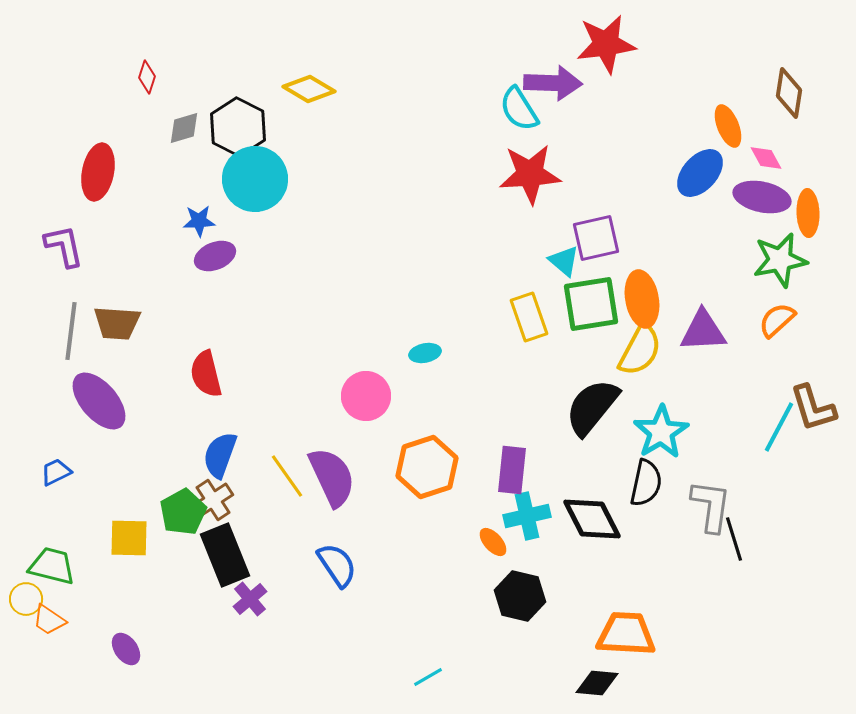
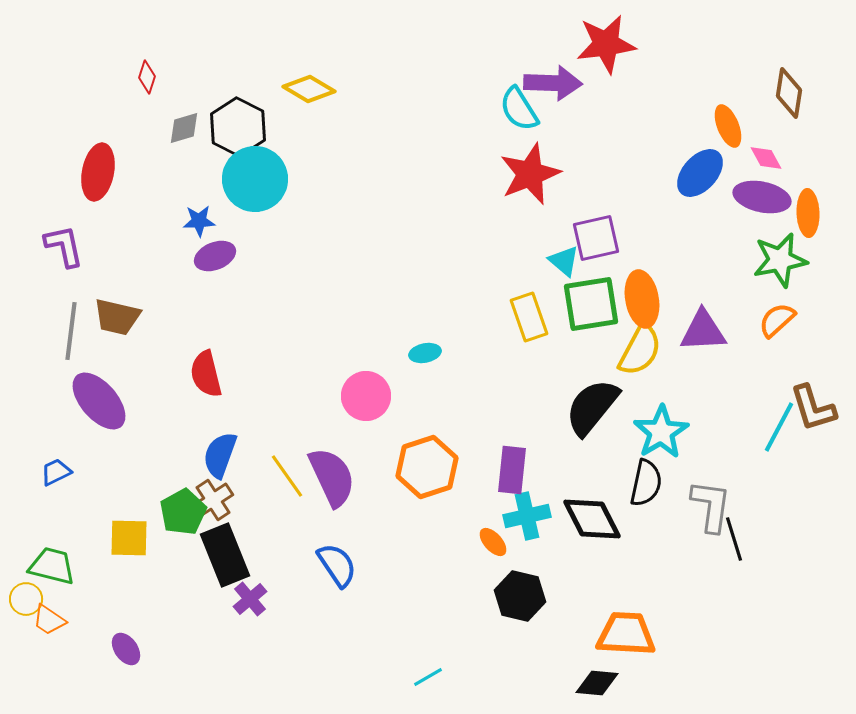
red star at (530, 174): rotated 18 degrees counterclockwise
brown trapezoid at (117, 323): moved 6 px up; rotated 9 degrees clockwise
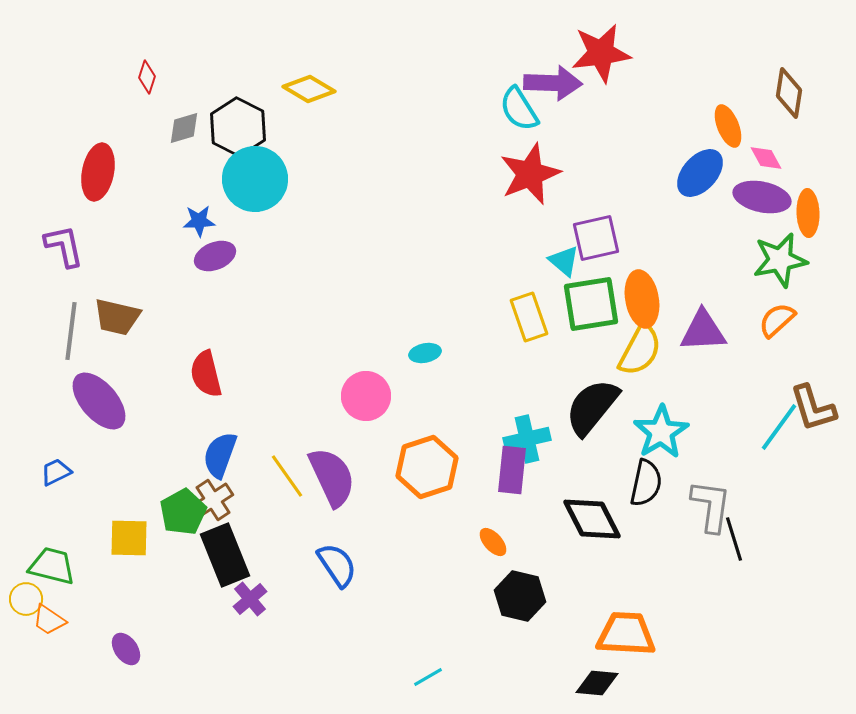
red star at (606, 44): moved 5 px left, 9 px down
cyan line at (779, 427): rotated 8 degrees clockwise
cyan cross at (527, 516): moved 77 px up
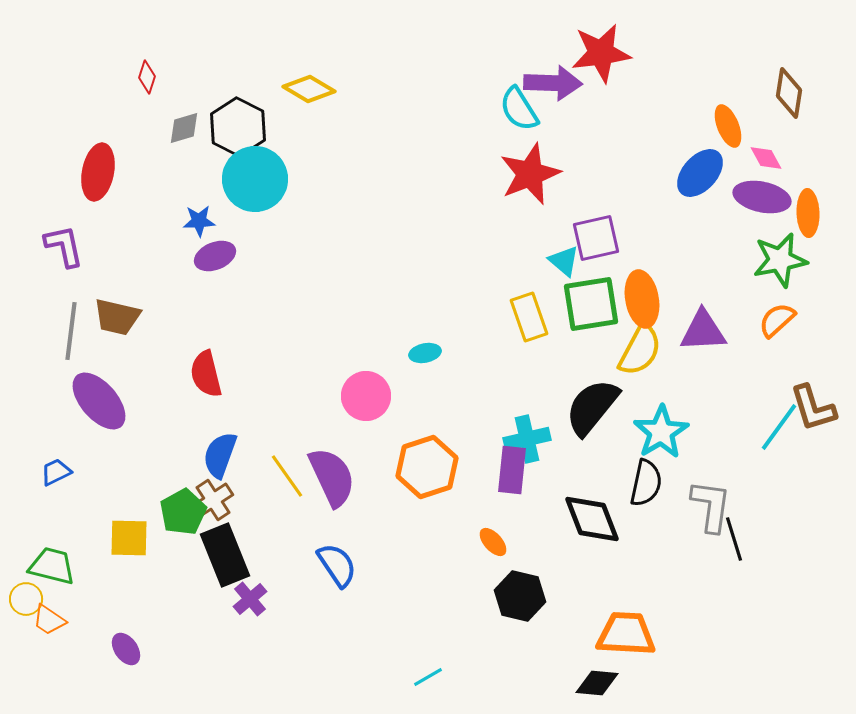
black diamond at (592, 519): rotated 6 degrees clockwise
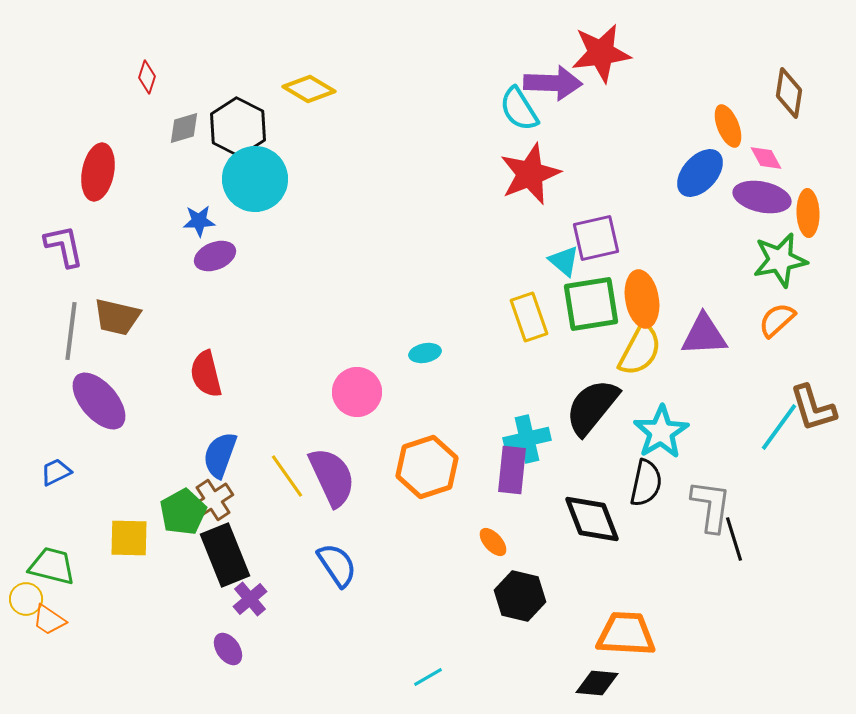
purple triangle at (703, 331): moved 1 px right, 4 px down
pink circle at (366, 396): moved 9 px left, 4 px up
purple ellipse at (126, 649): moved 102 px right
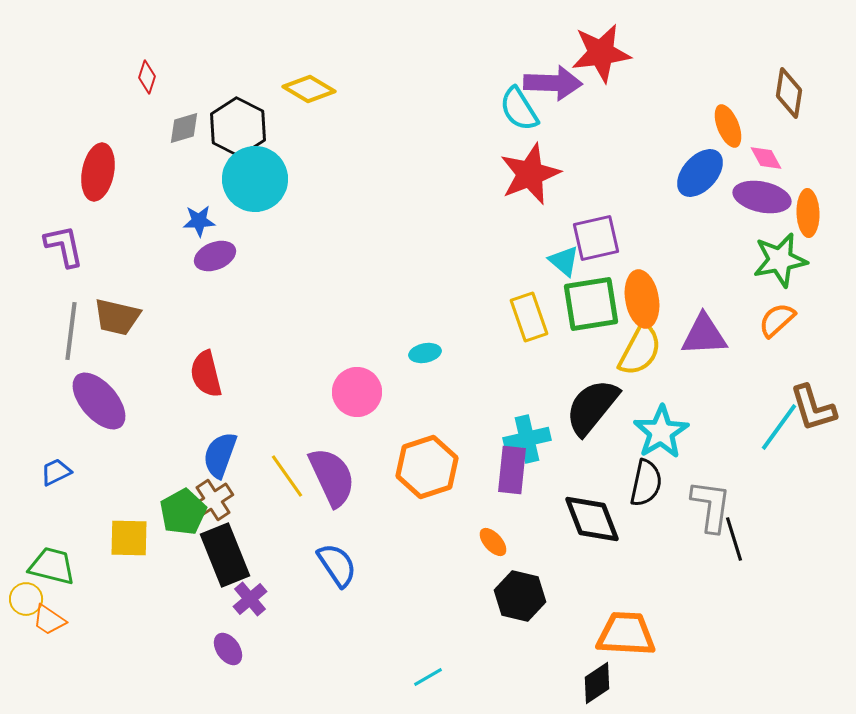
black diamond at (597, 683): rotated 39 degrees counterclockwise
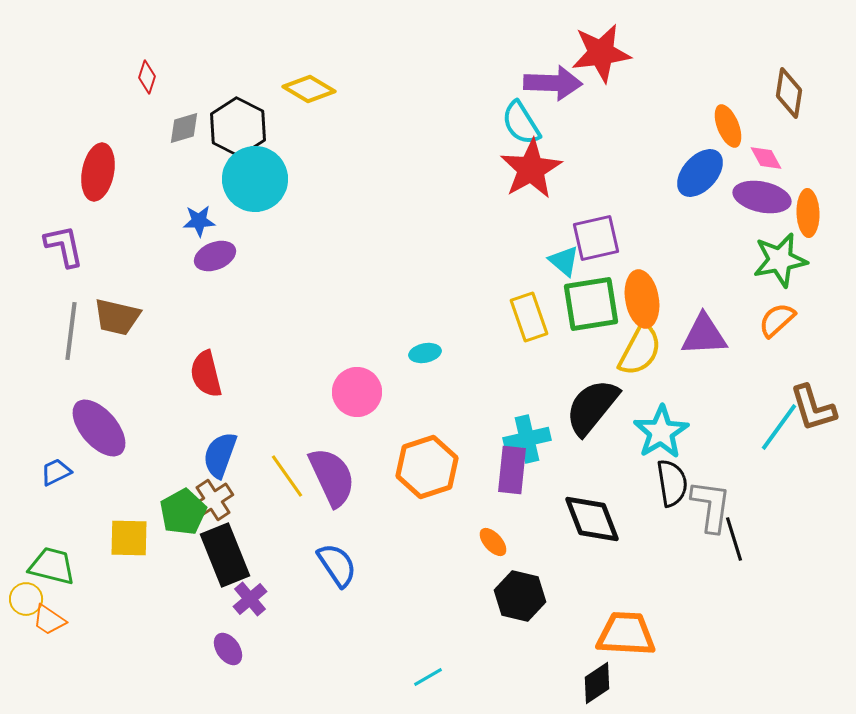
cyan semicircle at (519, 109): moved 2 px right, 14 px down
red star at (530, 174): moved 1 px right, 5 px up; rotated 8 degrees counterclockwise
purple ellipse at (99, 401): moved 27 px down
black semicircle at (646, 483): moved 26 px right; rotated 21 degrees counterclockwise
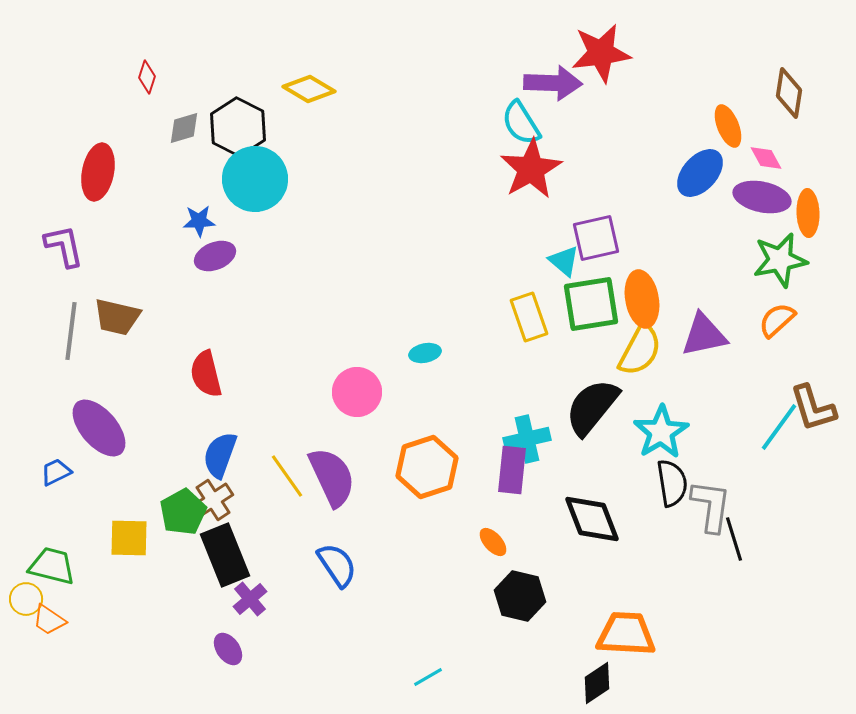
purple triangle at (704, 335): rotated 9 degrees counterclockwise
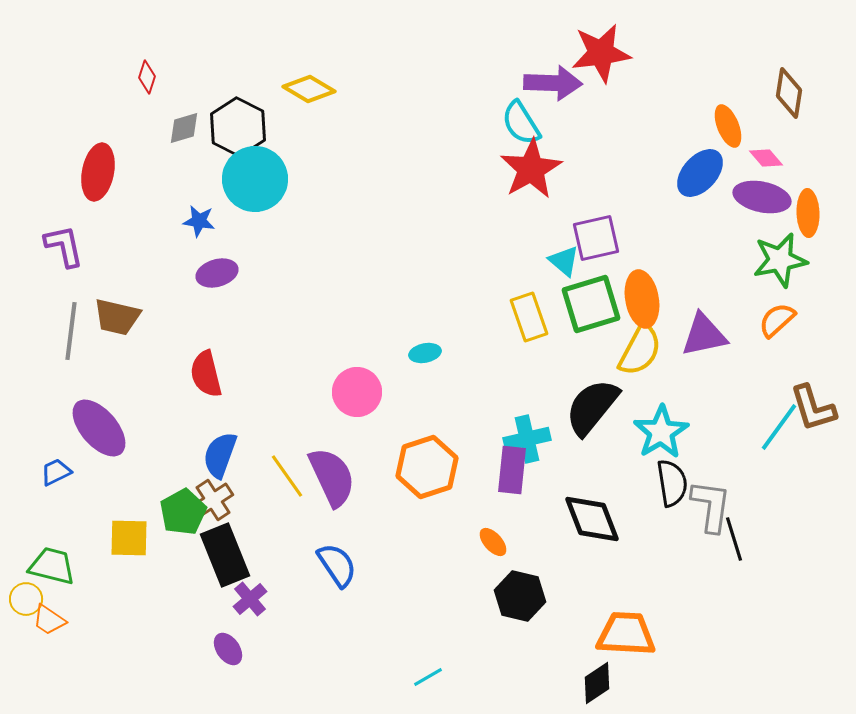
pink diamond at (766, 158): rotated 12 degrees counterclockwise
blue star at (199, 221): rotated 12 degrees clockwise
purple ellipse at (215, 256): moved 2 px right, 17 px down; rotated 6 degrees clockwise
green square at (591, 304): rotated 8 degrees counterclockwise
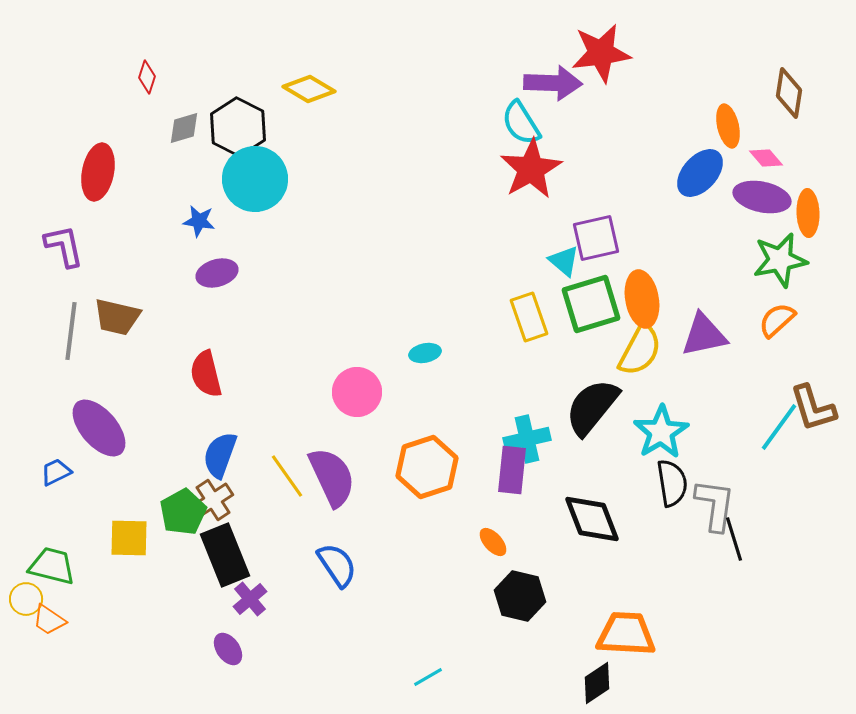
orange ellipse at (728, 126): rotated 9 degrees clockwise
gray L-shape at (711, 506): moved 4 px right, 1 px up
